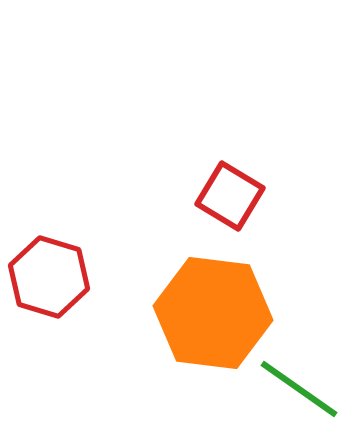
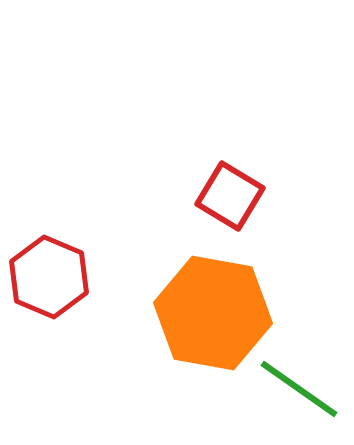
red hexagon: rotated 6 degrees clockwise
orange hexagon: rotated 3 degrees clockwise
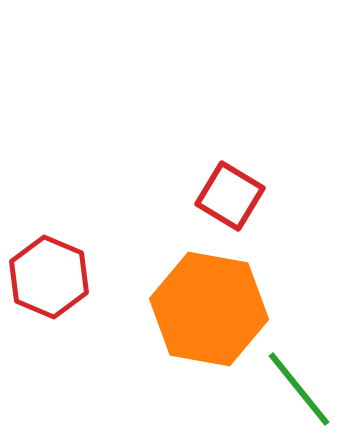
orange hexagon: moved 4 px left, 4 px up
green line: rotated 16 degrees clockwise
